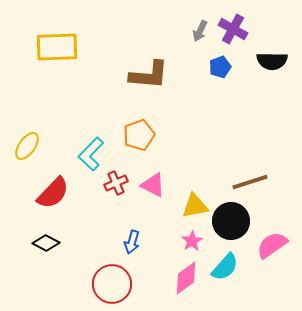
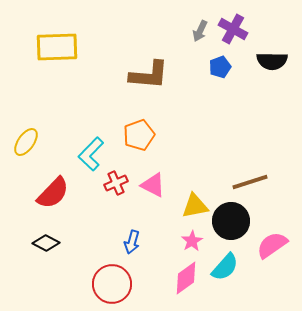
yellow ellipse: moved 1 px left, 4 px up
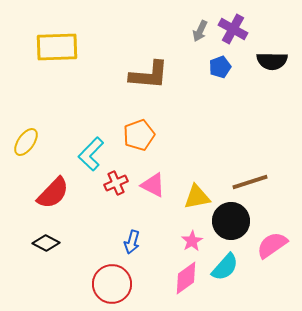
yellow triangle: moved 2 px right, 9 px up
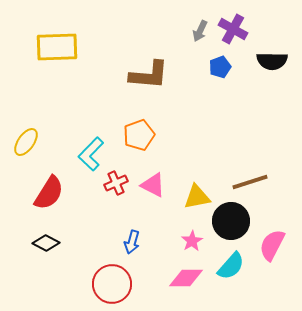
red semicircle: moved 4 px left; rotated 12 degrees counterclockwise
pink semicircle: rotated 28 degrees counterclockwise
cyan semicircle: moved 6 px right, 1 px up
pink diamond: rotated 36 degrees clockwise
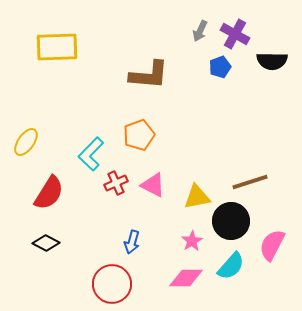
purple cross: moved 2 px right, 5 px down
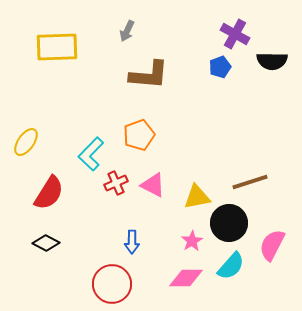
gray arrow: moved 73 px left
black circle: moved 2 px left, 2 px down
blue arrow: rotated 15 degrees counterclockwise
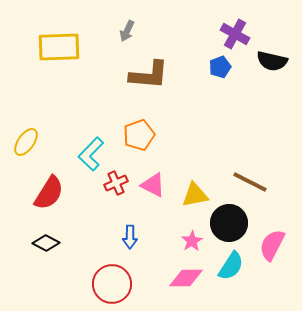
yellow rectangle: moved 2 px right
black semicircle: rotated 12 degrees clockwise
brown line: rotated 45 degrees clockwise
yellow triangle: moved 2 px left, 2 px up
blue arrow: moved 2 px left, 5 px up
cyan semicircle: rotated 8 degrees counterclockwise
